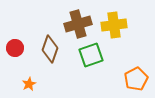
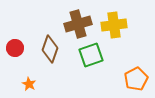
orange star: rotated 16 degrees counterclockwise
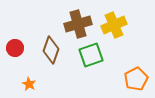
yellow cross: rotated 15 degrees counterclockwise
brown diamond: moved 1 px right, 1 px down
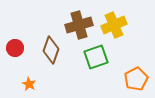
brown cross: moved 1 px right, 1 px down
green square: moved 5 px right, 2 px down
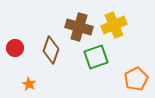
brown cross: moved 2 px down; rotated 32 degrees clockwise
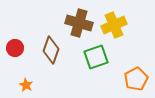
brown cross: moved 4 px up
orange star: moved 3 px left, 1 px down
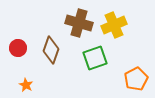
red circle: moved 3 px right
green square: moved 1 px left, 1 px down
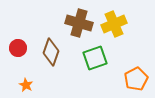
yellow cross: moved 1 px up
brown diamond: moved 2 px down
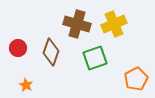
brown cross: moved 2 px left, 1 px down
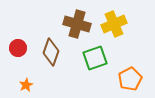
orange pentagon: moved 6 px left
orange star: rotated 16 degrees clockwise
